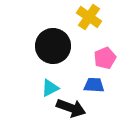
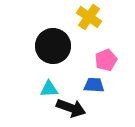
pink pentagon: moved 1 px right, 2 px down
cyan triangle: moved 1 px left, 1 px down; rotated 24 degrees clockwise
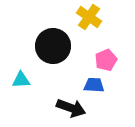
cyan triangle: moved 28 px left, 9 px up
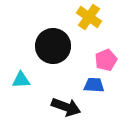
black arrow: moved 5 px left, 1 px up
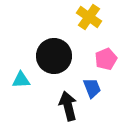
black circle: moved 1 px right, 10 px down
pink pentagon: moved 1 px up
blue trapezoid: moved 2 px left, 3 px down; rotated 65 degrees clockwise
black arrow: moved 2 px right, 1 px up; rotated 124 degrees counterclockwise
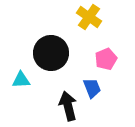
black circle: moved 3 px left, 3 px up
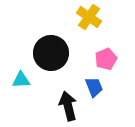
blue trapezoid: moved 2 px right, 1 px up
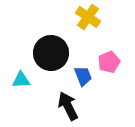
yellow cross: moved 1 px left
pink pentagon: moved 3 px right, 3 px down
blue trapezoid: moved 11 px left, 11 px up
black arrow: rotated 12 degrees counterclockwise
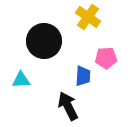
black circle: moved 7 px left, 12 px up
pink pentagon: moved 3 px left, 4 px up; rotated 20 degrees clockwise
blue trapezoid: rotated 25 degrees clockwise
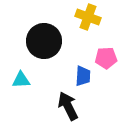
yellow cross: rotated 15 degrees counterclockwise
